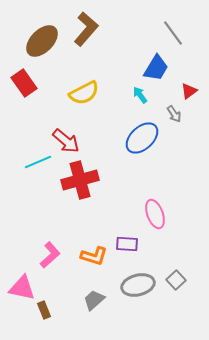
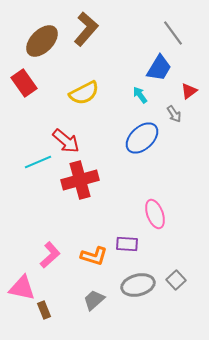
blue trapezoid: moved 3 px right
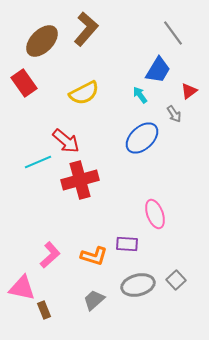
blue trapezoid: moved 1 px left, 2 px down
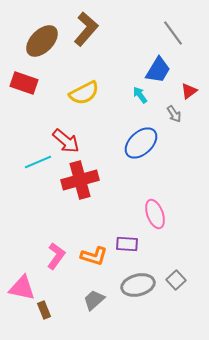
red rectangle: rotated 36 degrees counterclockwise
blue ellipse: moved 1 px left, 5 px down
pink L-shape: moved 6 px right, 1 px down; rotated 12 degrees counterclockwise
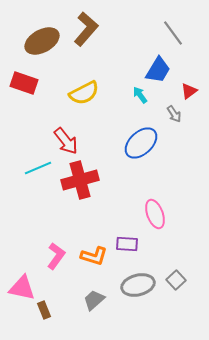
brown ellipse: rotated 16 degrees clockwise
red arrow: rotated 12 degrees clockwise
cyan line: moved 6 px down
